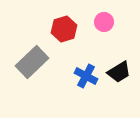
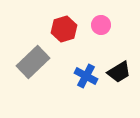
pink circle: moved 3 px left, 3 px down
gray rectangle: moved 1 px right
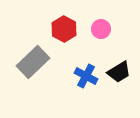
pink circle: moved 4 px down
red hexagon: rotated 15 degrees counterclockwise
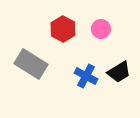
red hexagon: moved 1 px left
gray rectangle: moved 2 px left, 2 px down; rotated 76 degrees clockwise
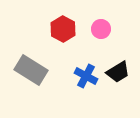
gray rectangle: moved 6 px down
black trapezoid: moved 1 px left
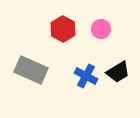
gray rectangle: rotated 8 degrees counterclockwise
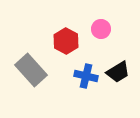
red hexagon: moved 3 px right, 12 px down
gray rectangle: rotated 24 degrees clockwise
blue cross: rotated 15 degrees counterclockwise
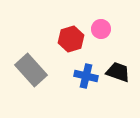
red hexagon: moved 5 px right, 2 px up; rotated 15 degrees clockwise
black trapezoid: rotated 130 degrees counterclockwise
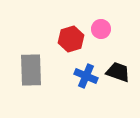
gray rectangle: rotated 40 degrees clockwise
blue cross: rotated 10 degrees clockwise
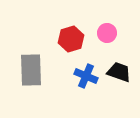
pink circle: moved 6 px right, 4 px down
black trapezoid: moved 1 px right
